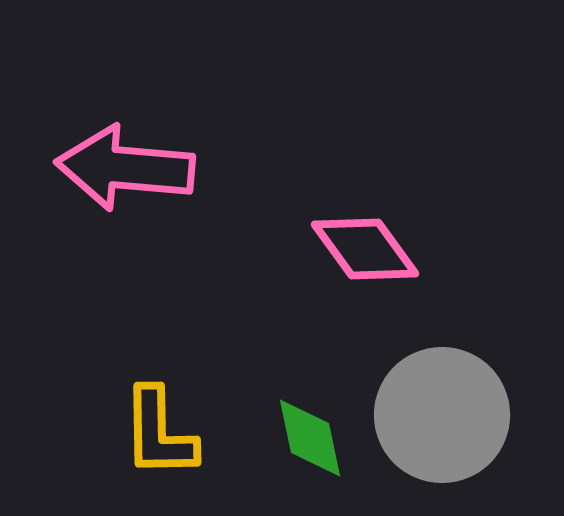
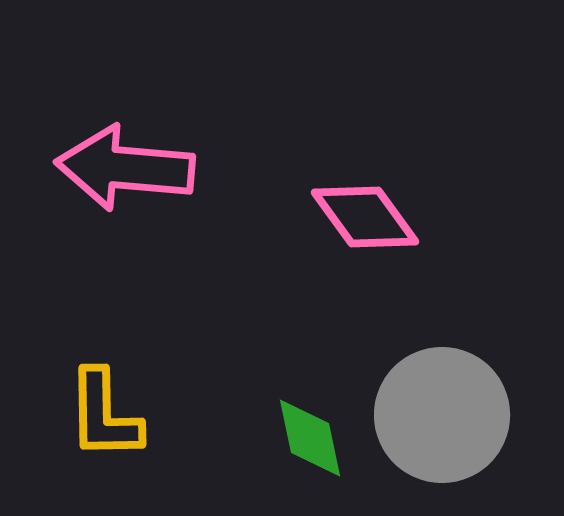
pink diamond: moved 32 px up
yellow L-shape: moved 55 px left, 18 px up
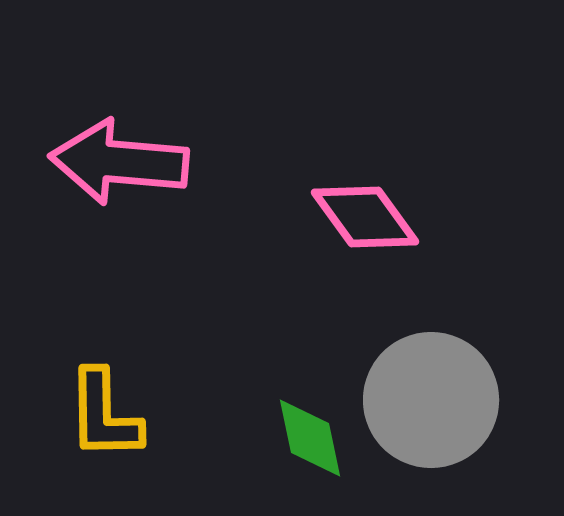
pink arrow: moved 6 px left, 6 px up
gray circle: moved 11 px left, 15 px up
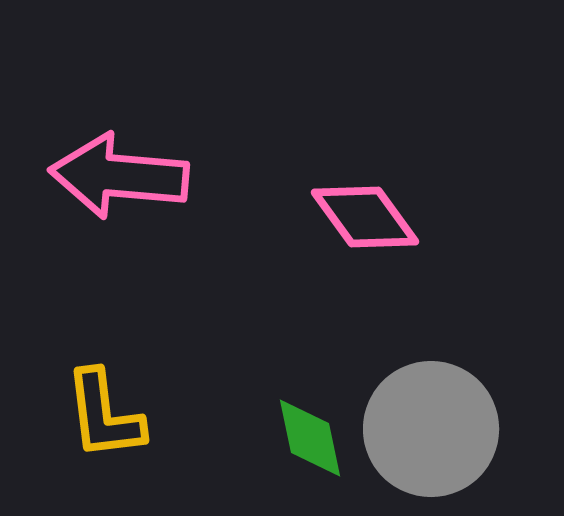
pink arrow: moved 14 px down
gray circle: moved 29 px down
yellow L-shape: rotated 6 degrees counterclockwise
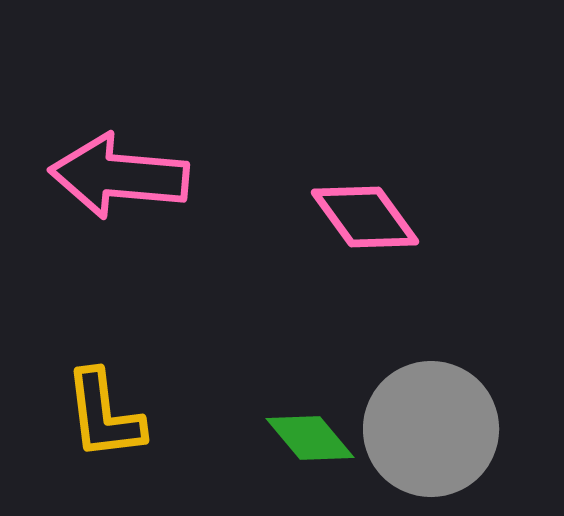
green diamond: rotated 28 degrees counterclockwise
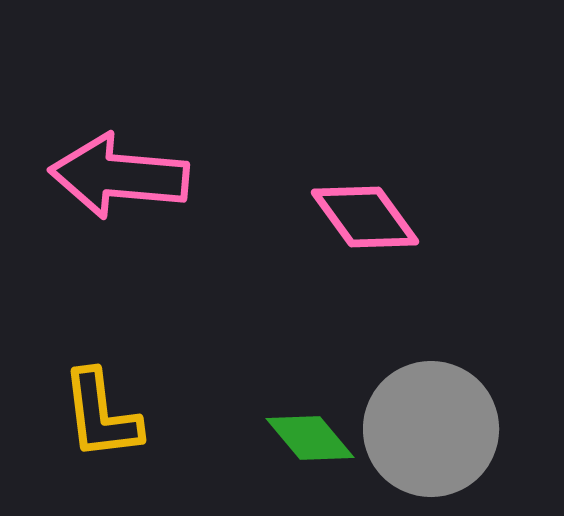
yellow L-shape: moved 3 px left
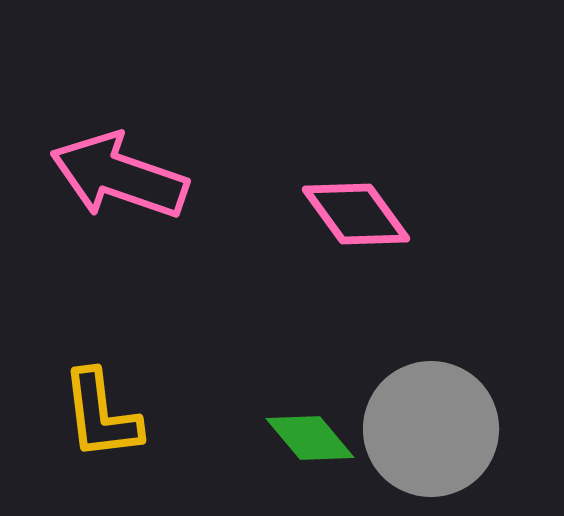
pink arrow: rotated 14 degrees clockwise
pink diamond: moved 9 px left, 3 px up
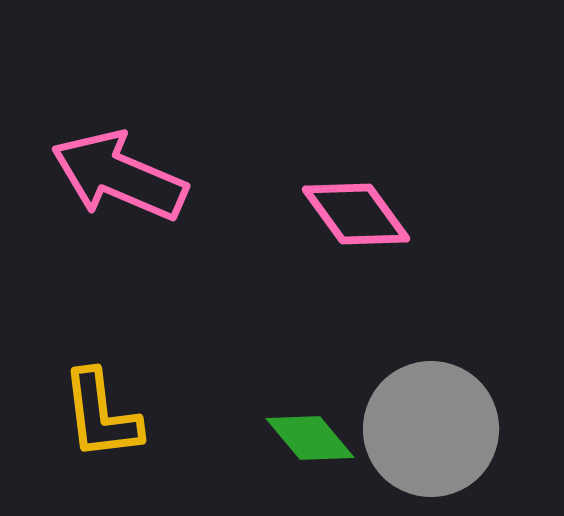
pink arrow: rotated 4 degrees clockwise
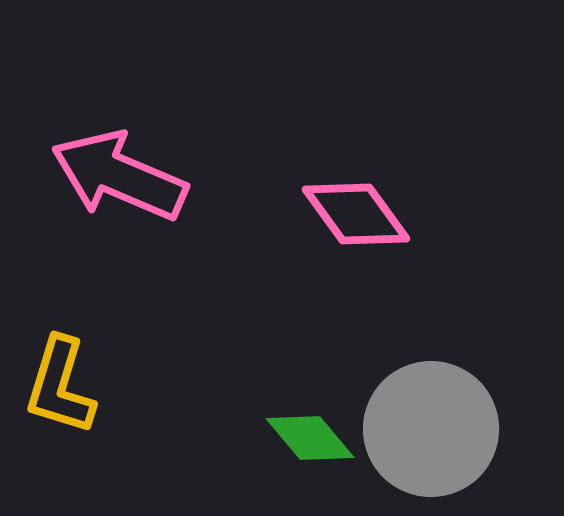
yellow L-shape: moved 41 px left, 29 px up; rotated 24 degrees clockwise
